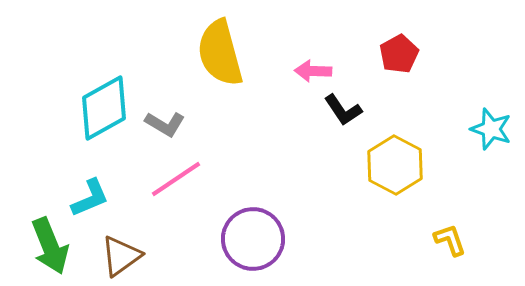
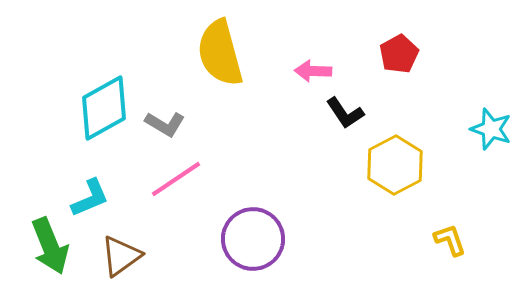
black L-shape: moved 2 px right, 3 px down
yellow hexagon: rotated 4 degrees clockwise
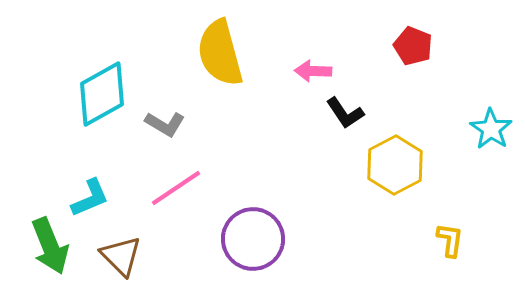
red pentagon: moved 14 px right, 8 px up; rotated 21 degrees counterclockwise
cyan diamond: moved 2 px left, 14 px up
cyan star: rotated 15 degrees clockwise
pink line: moved 9 px down
yellow L-shape: rotated 27 degrees clockwise
brown triangle: rotated 39 degrees counterclockwise
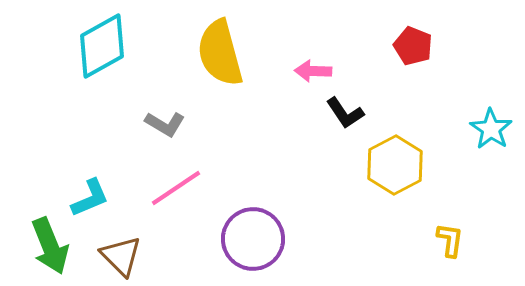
cyan diamond: moved 48 px up
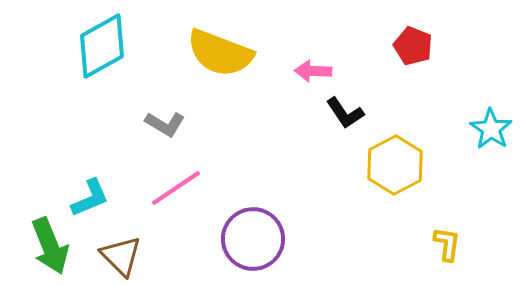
yellow semicircle: rotated 54 degrees counterclockwise
yellow L-shape: moved 3 px left, 4 px down
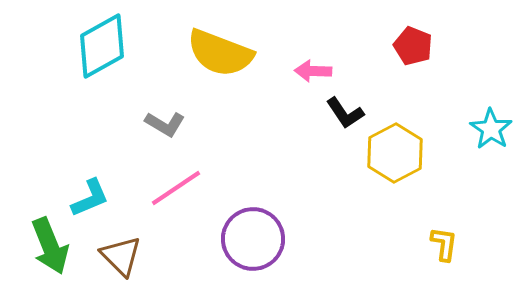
yellow hexagon: moved 12 px up
yellow L-shape: moved 3 px left
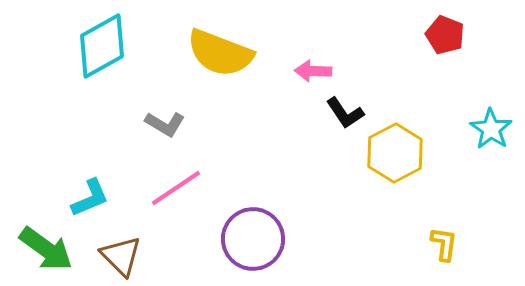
red pentagon: moved 32 px right, 11 px up
green arrow: moved 4 px left, 3 px down; rotated 32 degrees counterclockwise
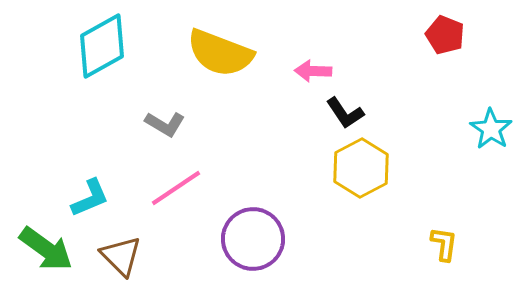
yellow hexagon: moved 34 px left, 15 px down
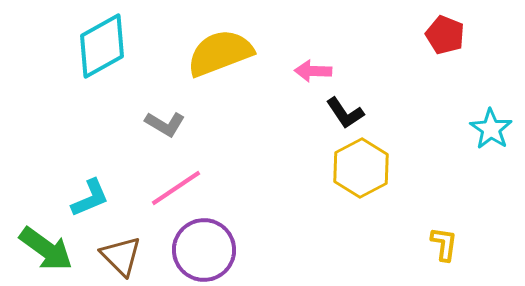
yellow semicircle: rotated 138 degrees clockwise
purple circle: moved 49 px left, 11 px down
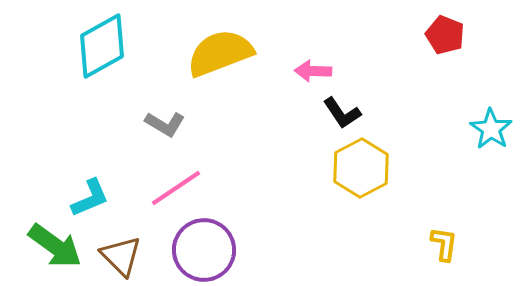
black L-shape: moved 3 px left
green arrow: moved 9 px right, 3 px up
